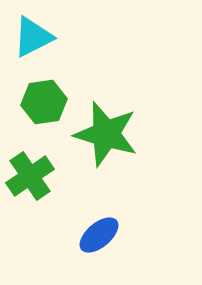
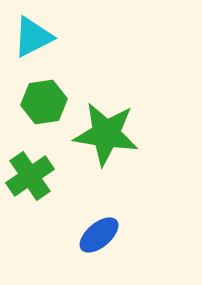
green star: rotated 8 degrees counterclockwise
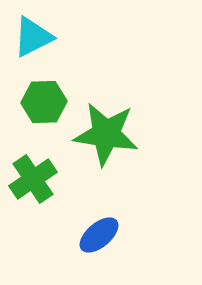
green hexagon: rotated 6 degrees clockwise
green cross: moved 3 px right, 3 px down
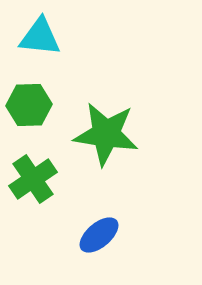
cyan triangle: moved 7 px right; rotated 33 degrees clockwise
green hexagon: moved 15 px left, 3 px down
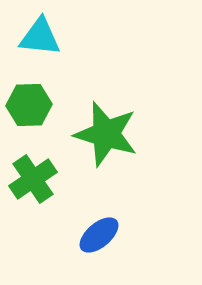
green star: rotated 8 degrees clockwise
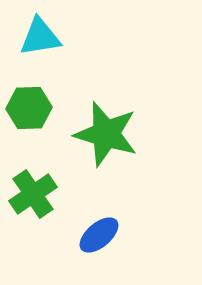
cyan triangle: rotated 15 degrees counterclockwise
green hexagon: moved 3 px down
green cross: moved 15 px down
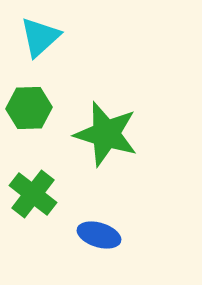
cyan triangle: rotated 33 degrees counterclockwise
green cross: rotated 18 degrees counterclockwise
blue ellipse: rotated 57 degrees clockwise
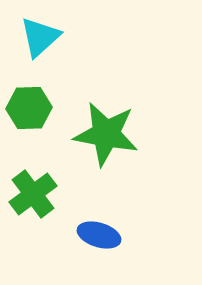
green star: rotated 6 degrees counterclockwise
green cross: rotated 15 degrees clockwise
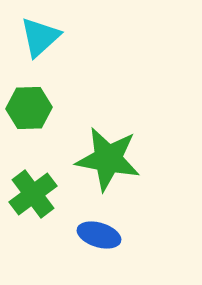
green star: moved 2 px right, 25 px down
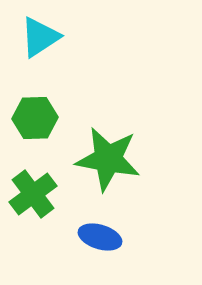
cyan triangle: rotated 9 degrees clockwise
green hexagon: moved 6 px right, 10 px down
blue ellipse: moved 1 px right, 2 px down
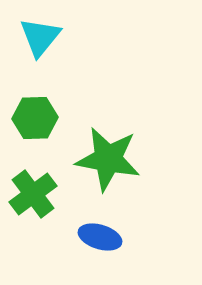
cyan triangle: rotated 18 degrees counterclockwise
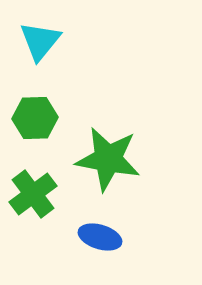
cyan triangle: moved 4 px down
